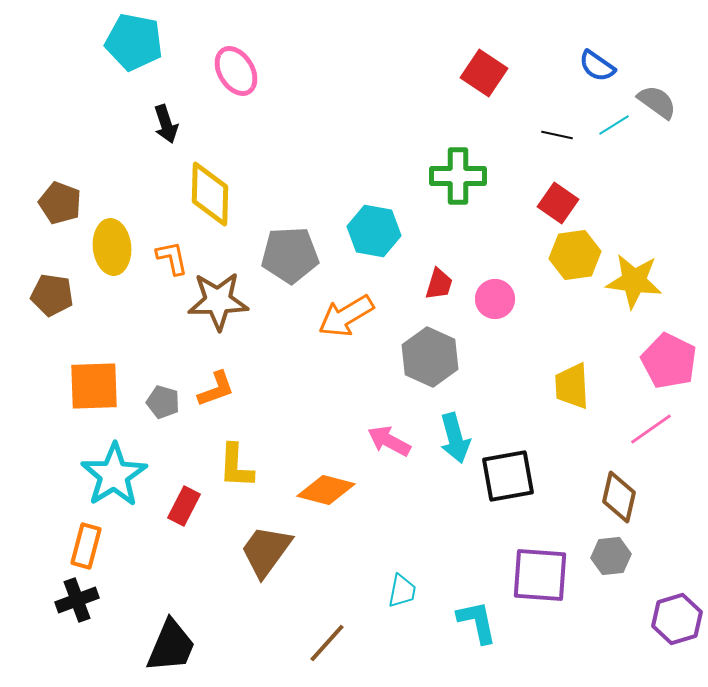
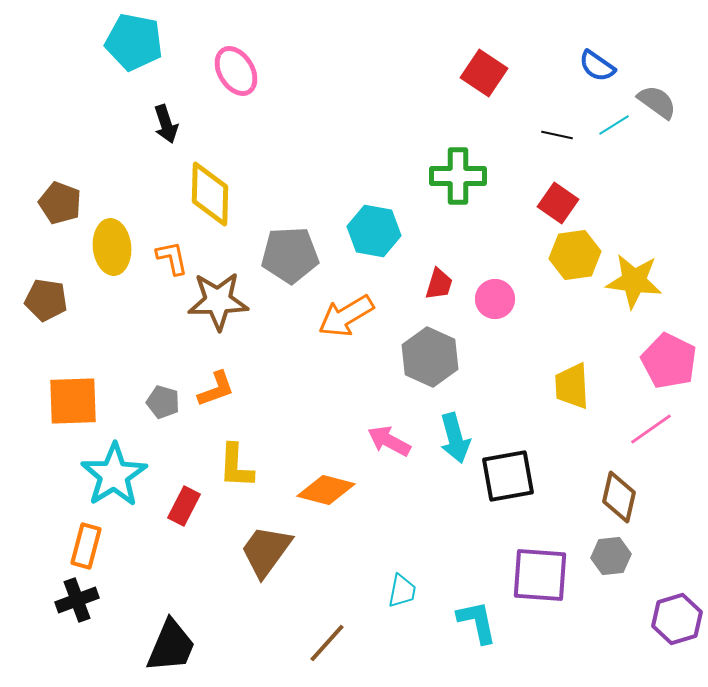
brown pentagon at (52, 295): moved 6 px left, 5 px down
orange square at (94, 386): moved 21 px left, 15 px down
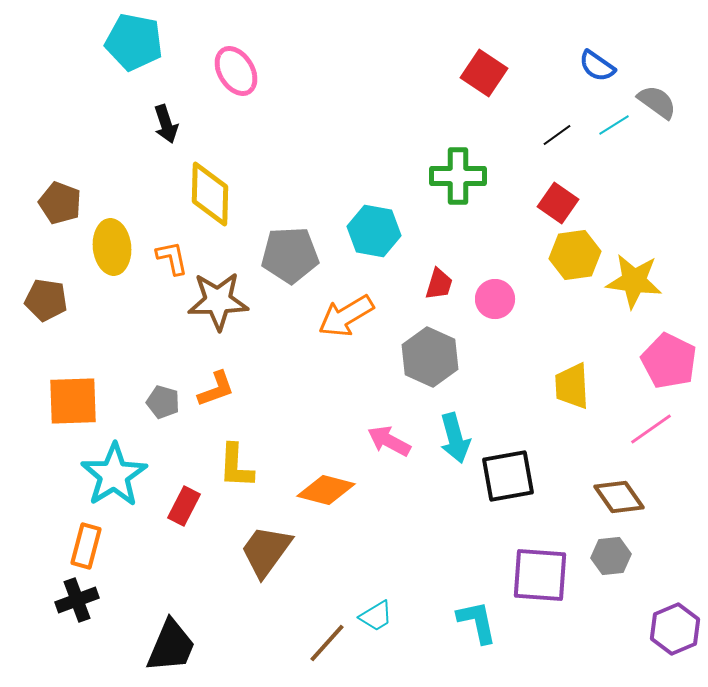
black line at (557, 135): rotated 48 degrees counterclockwise
brown diamond at (619, 497): rotated 48 degrees counterclockwise
cyan trapezoid at (402, 591): moved 26 px left, 25 px down; rotated 48 degrees clockwise
purple hexagon at (677, 619): moved 2 px left, 10 px down; rotated 6 degrees counterclockwise
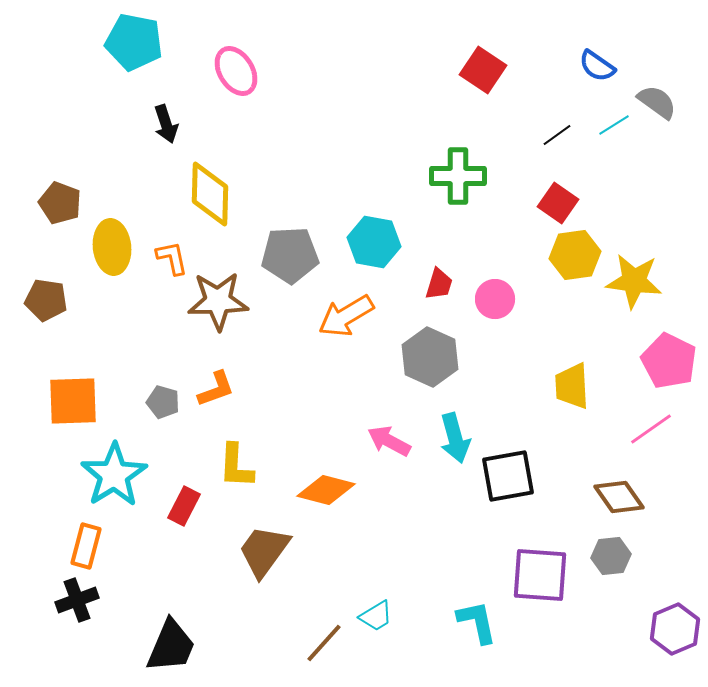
red square at (484, 73): moved 1 px left, 3 px up
cyan hexagon at (374, 231): moved 11 px down
brown trapezoid at (266, 551): moved 2 px left
brown line at (327, 643): moved 3 px left
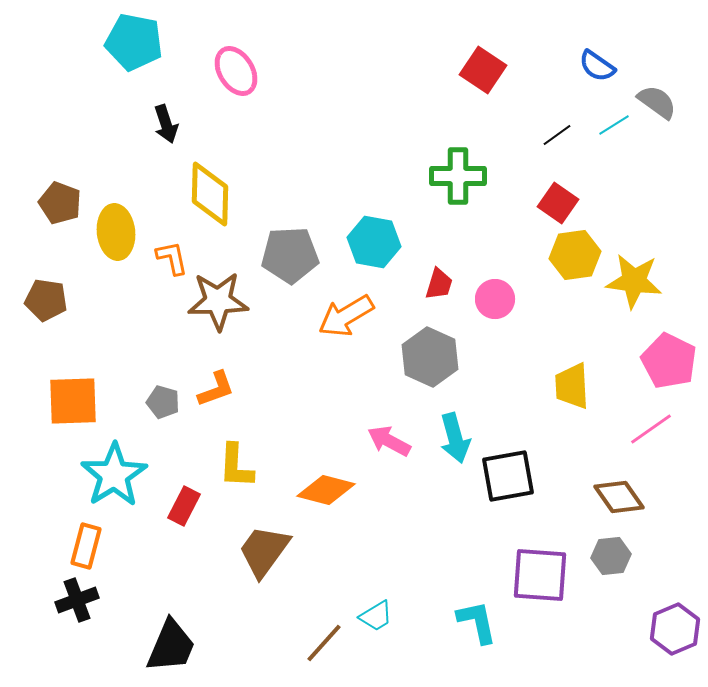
yellow ellipse at (112, 247): moved 4 px right, 15 px up
